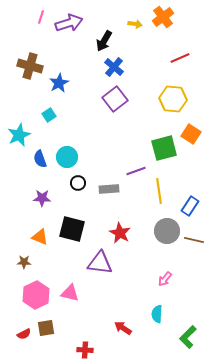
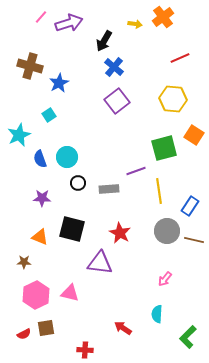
pink line: rotated 24 degrees clockwise
purple square: moved 2 px right, 2 px down
orange square: moved 3 px right, 1 px down
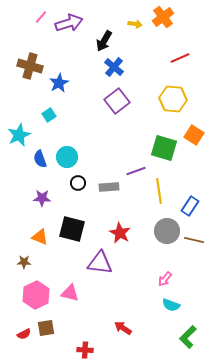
green square: rotated 32 degrees clockwise
gray rectangle: moved 2 px up
cyan semicircle: moved 14 px right, 9 px up; rotated 72 degrees counterclockwise
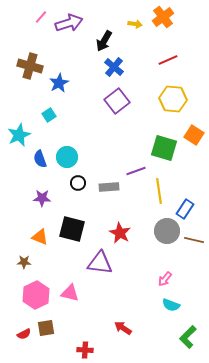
red line: moved 12 px left, 2 px down
blue rectangle: moved 5 px left, 3 px down
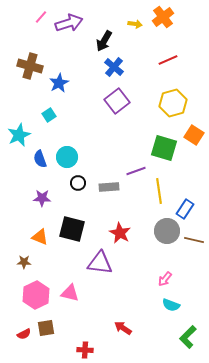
yellow hexagon: moved 4 px down; rotated 20 degrees counterclockwise
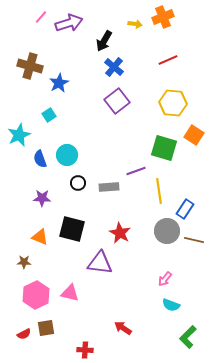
orange cross: rotated 15 degrees clockwise
yellow hexagon: rotated 20 degrees clockwise
cyan circle: moved 2 px up
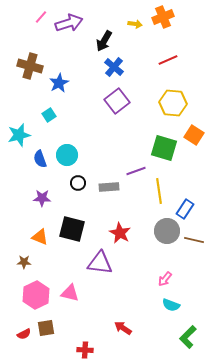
cyan star: rotated 10 degrees clockwise
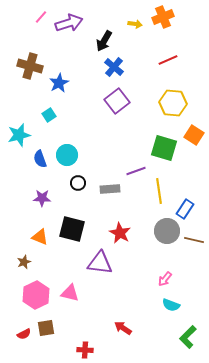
gray rectangle: moved 1 px right, 2 px down
brown star: rotated 24 degrees counterclockwise
